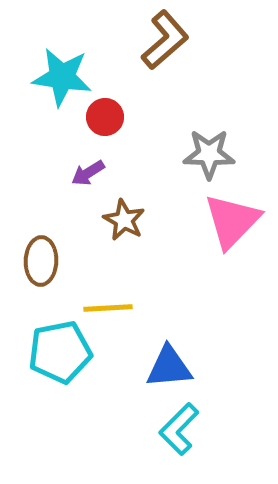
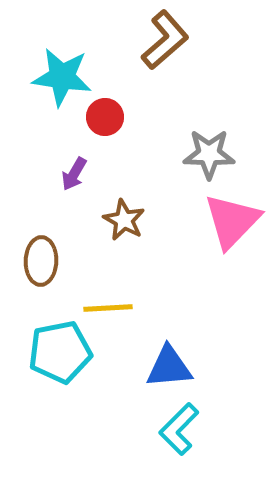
purple arrow: moved 14 px left, 1 px down; rotated 28 degrees counterclockwise
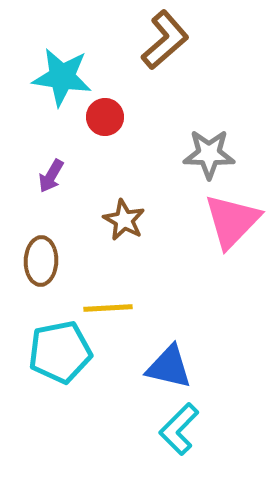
purple arrow: moved 23 px left, 2 px down
blue triangle: rotated 18 degrees clockwise
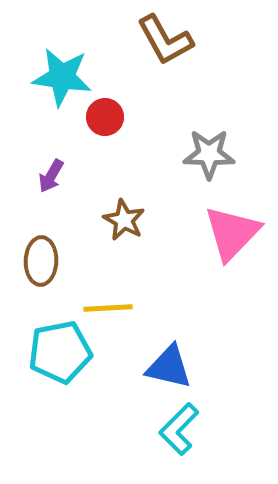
brown L-shape: rotated 102 degrees clockwise
pink triangle: moved 12 px down
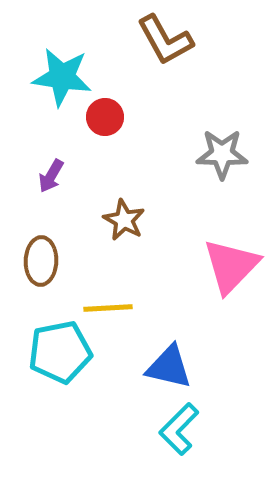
gray star: moved 13 px right
pink triangle: moved 1 px left, 33 px down
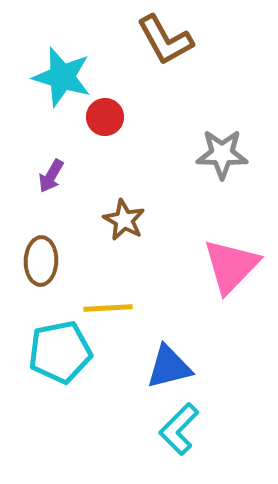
cyan star: rotated 8 degrees clockwise
blue triangle: rotated 27 degrees counterclockwise
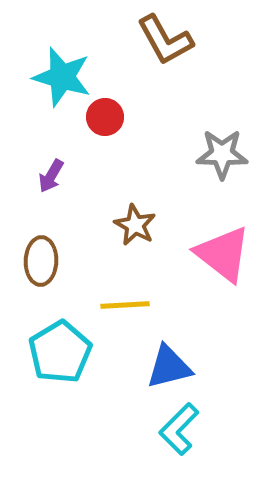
brown star: moved 11 px right, 5 px down
pink triangle: moved 8 px left, 12 px up; rotated 36 degrees counterclockwise
yellow line: moved 17 px right, 3 px up
cyan pentagon: rotated 20 degrees counterclockwise
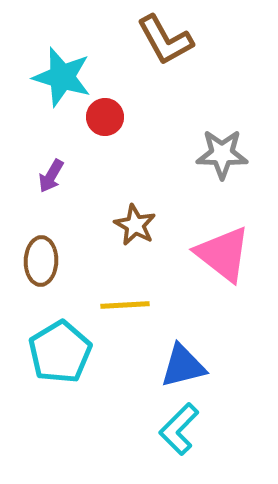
blue triangle: moved 14 px right, 1 px up
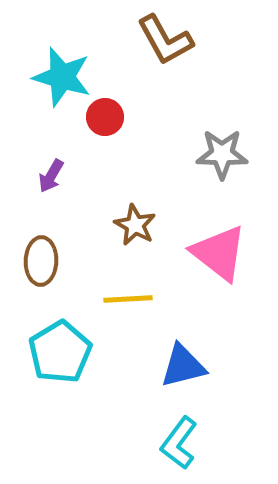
pink triangle: moved 4 px left, 1 px up
yellow line: moved 3 px right, 6 px up
cyan L-shape: moved 14 px down; rotated 8 degrees counterclockwise
